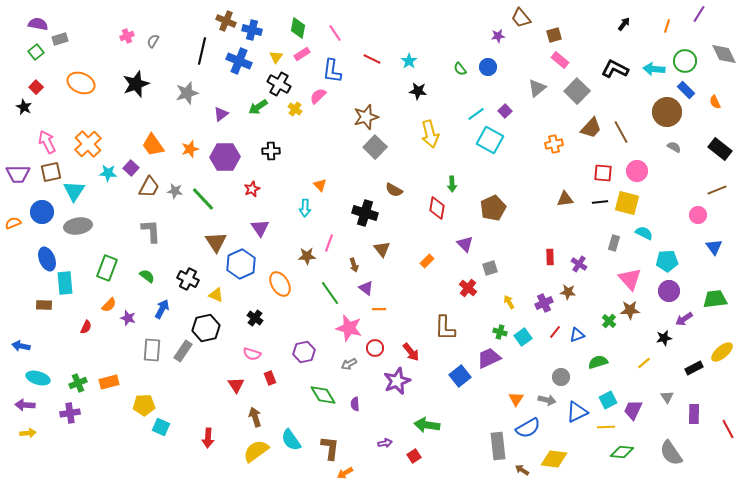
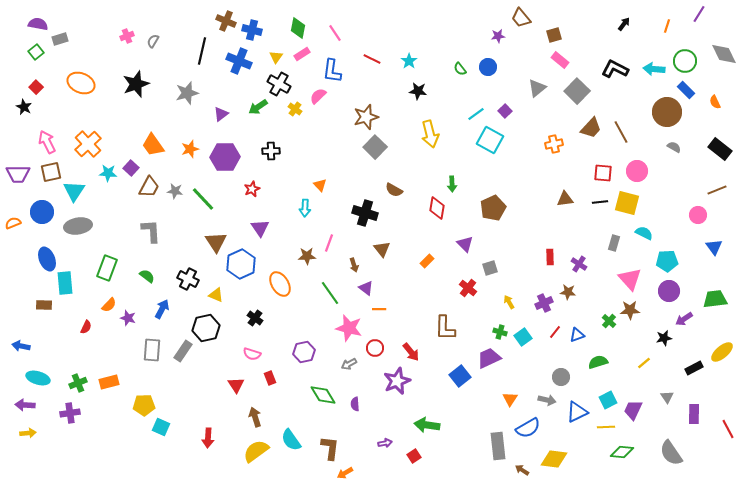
orange triangle at (516, 399): moved 6 px left
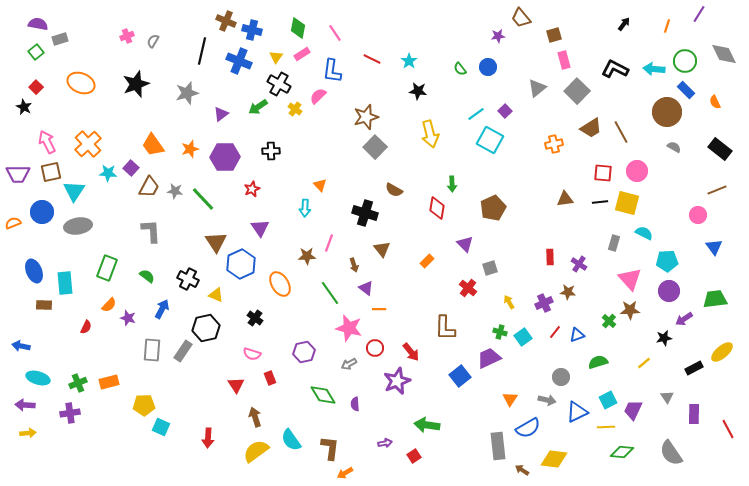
pink rectangle at (560, 60): moved 4 px right; rotated 36 degrees clockwise
brown trapezoid at (591, 128): rotated 15 degrees clockwise
blue ellipse at (47, 259): moved 13 px left, 12 px down
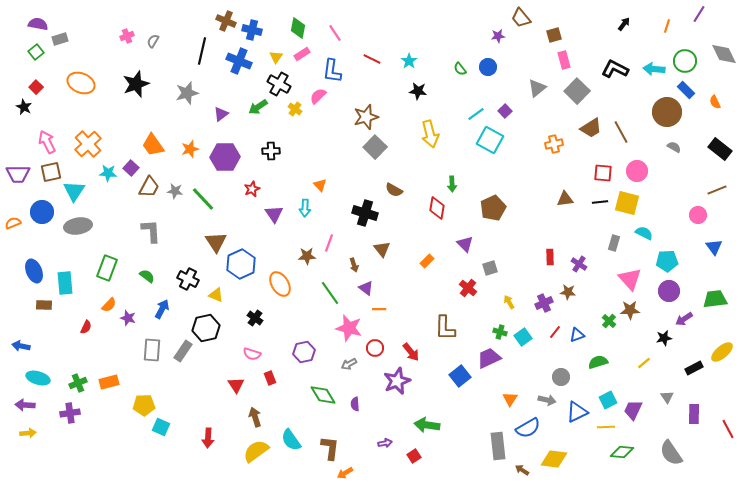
purple triangle at (260, 228): moved 14 px right, 14 px up
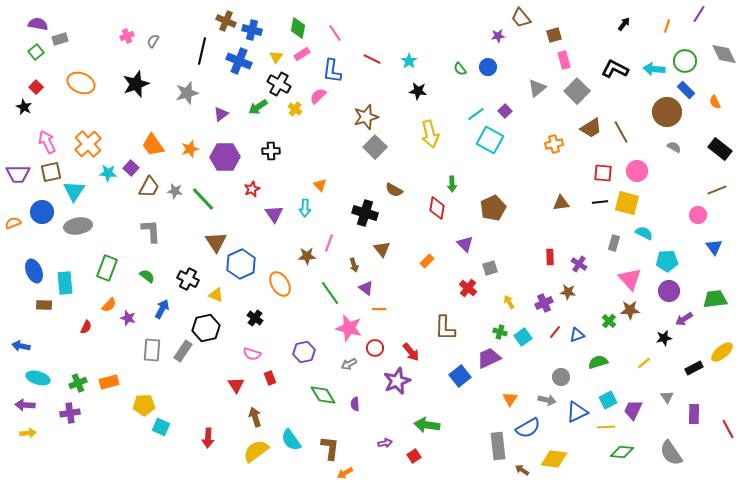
brown triangle at (565, 199): moved 4 px left, 4 px down
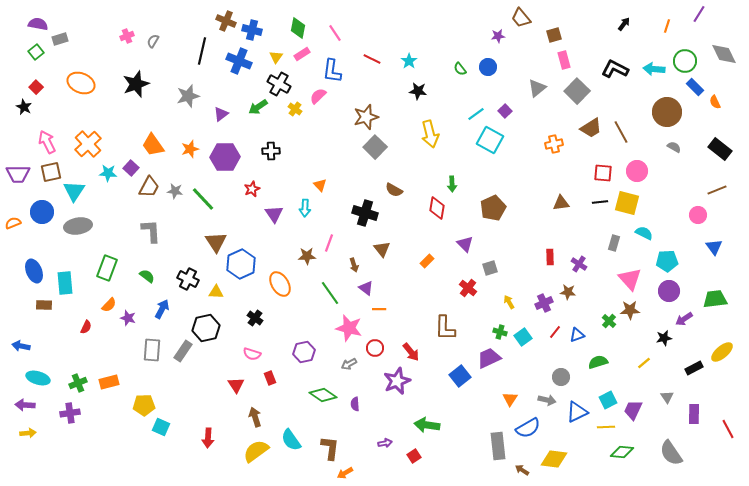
blue rectangle at (686, 90): moved 9 px right, 3 px up
gray star at (187, 93): moved 1 px right, 3 px down
yellow triangle at (216, 295): moved 3 px up; rotated 21 degrees counterclockwise
green diamond at (323, 395): rotated 24 degrees counterclockwise
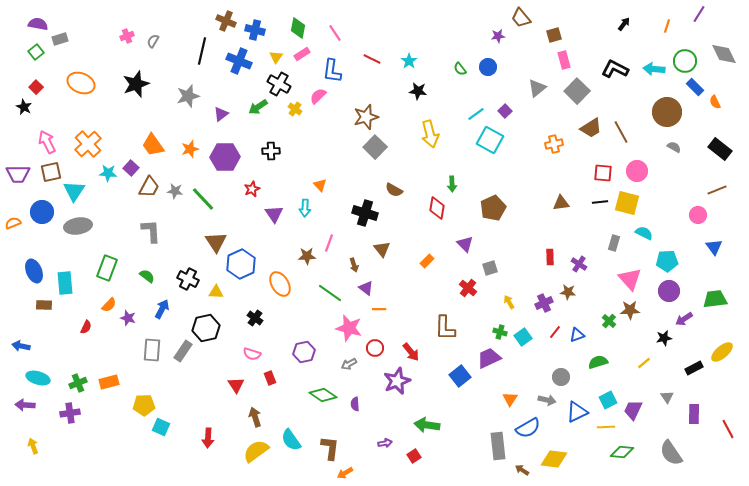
blue cross at (252, 30): moved 3 px right
green line at (330, 293): rotated 20 degrees counterclockwise
yellow arrow at (28, 433): moved 5 px right, 13 px down; rotated 105 degrees counterclockwise
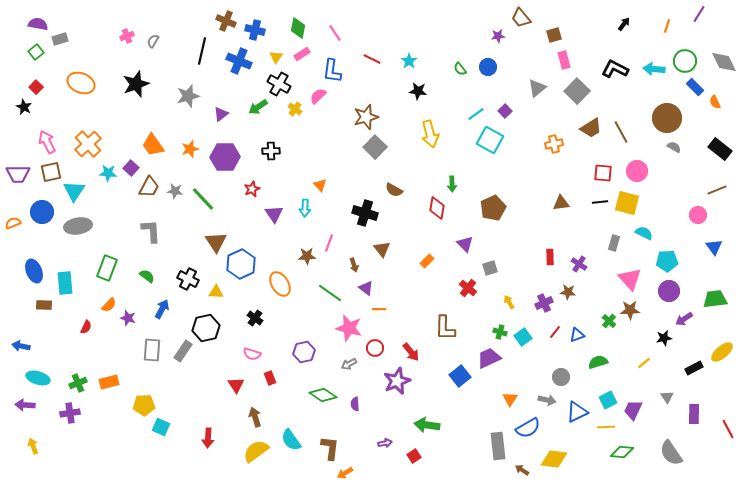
gray diamond at (724, 54): moved 8 px down
brown circle at (667, 112): moved 6 px down
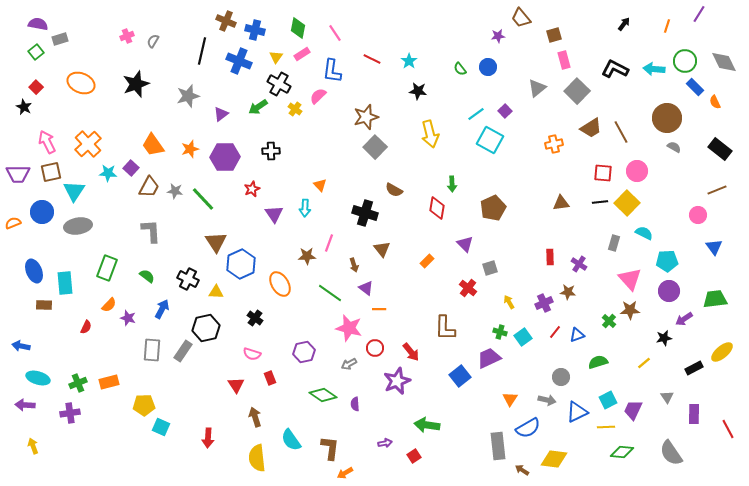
yellow square at (627, 203): rotated 30 degrees clockwise
yellow semicircle at (256, 451): moved 1 px right, 7 px down; rotated 60 degrees counterclockwise
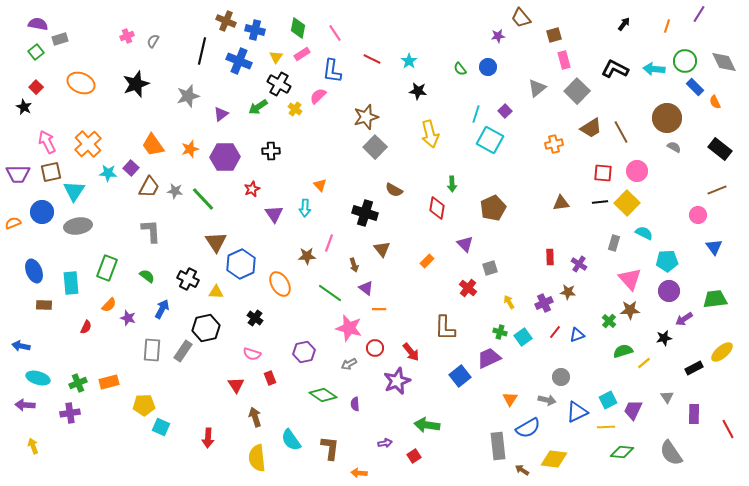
cyan line at (476, 114): rotated 36 degrees counterclockwise
cyan rectangle at (65, 283): moved 6 px right
green semicircle at (598, 362): moved 25 px right, 11 px up
orange arrow at (345, 473): moved 14 px right; rotated 35 degrees clockwise
